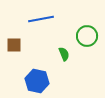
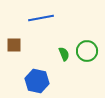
blue line: moved 1 px up
green circle: moved 15 px down
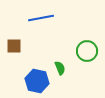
brown square: moved 1 px down
green semicircle: moved 4 px left, 14 px down
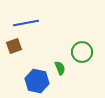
blue line: moved 15 px left, 5 px down
brown square: rotated 21 degrees counterclockwise
green circle: moved 5 px left, 1 px down
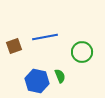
blue line: moved 19 px right, 14 px down
green semicircle: moved 8 px down
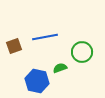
green semicircle: moved 8 px up; rotated 88 degrees counterclockwise
